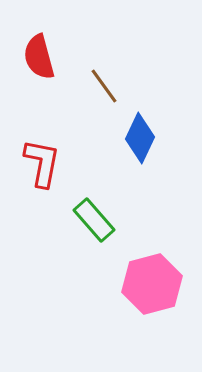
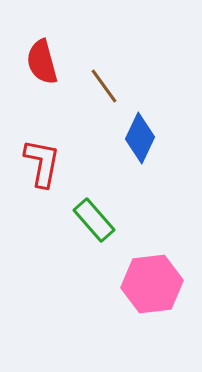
red semicircle: moved 3 px right, 5 px down
pink hexagon: rotated 8 degrees clockwise
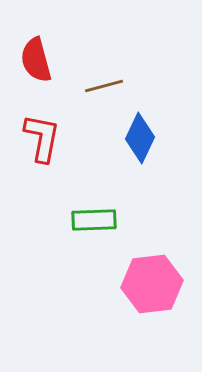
red semicircle: moved 6 px left, 2 px up
brown line: rotated 69 degrees counterclockwise
red L-shape: moved 25 px up
green rectangle: rotated 51 degrees counterclockwise
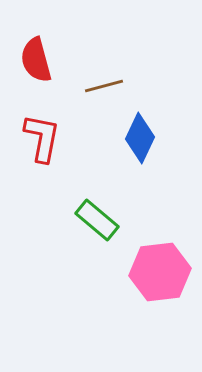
green rectangle: moved 3 px right; rotated 42 degrees clockwise
pink hexagon: moved 8 px right, 12 px up
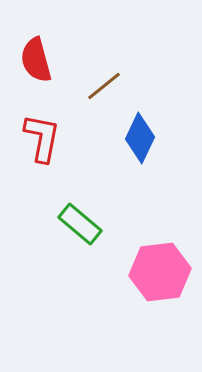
brown line: rotated 24 degrees counterclockwise
green rectangle: moved 17 px left, 4 px down
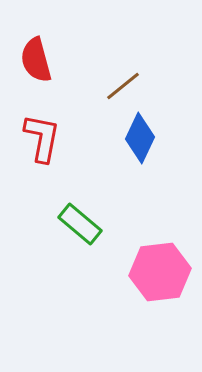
brown line: moved 19 px right
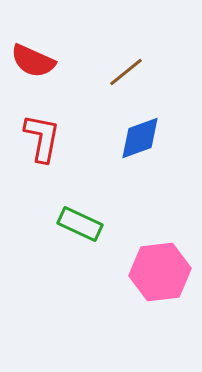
red semicircle: moved 3 px left, 1 px down; rotated 51 degrees counterclockwise
brown line: moved 3 px right, 14 px up
blue diamond: rotated 45 degrees clockwise
green rectangle: rotated 15 degrees counterclockwise
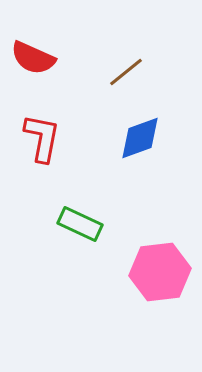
red semicircle: moved 3 px up
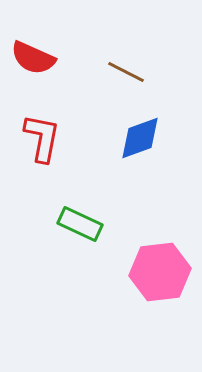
brown line: rotated 66 degrees clockwise
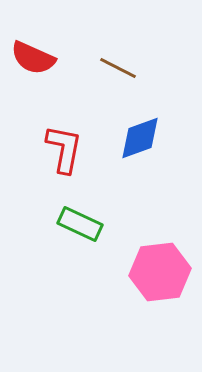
brown line: moved 8 px left, 4 px up
red L-shape: moved 22 px right, 11 px down
